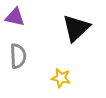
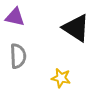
black triangle: rotated 44 degrees counterclockwise
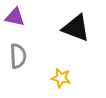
black triangle: rotated 12 degrees counterclockwise
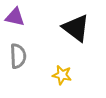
black triangle: rotated 16 degrees clockwise
yellow star: moved 1 px right, 3 px up
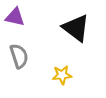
gray semicircle: moved 1 px right; rotated 15 degrees counterclockwise
yellow star: rotated 18 degrees counterclockwise
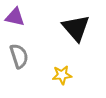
black triangle: rotated 12 degrees clockwise
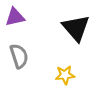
purple triangle: rotated 25 degrees counterclockwise
yellow star: moved 3 px right
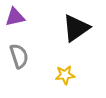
black triangle: rotated 36 degrees clockwise
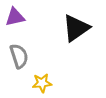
yellow star: moved 23 px left, 8 px down
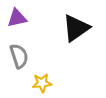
purple triangle: moved 2 px right, 1 px down
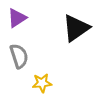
purple triangle: rotated 20 degrees counterclockwise
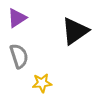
black triangle: moved 1 px left, 3 px down
